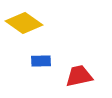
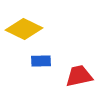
yellow diamond: moved 6 px down; rotated 9 degrees counterclockwise
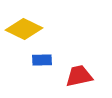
blue rectangle: moved 1 px right, 1 px up
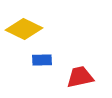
red trapezoid: moved 1 px right, 1 px down
